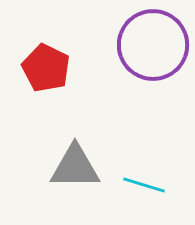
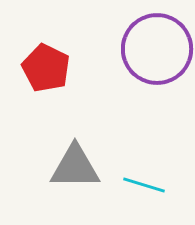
purple circle: moved 4 px right, 4 px down
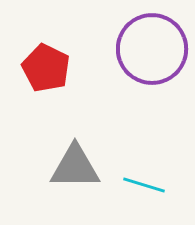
purple circle: moved 5 px left
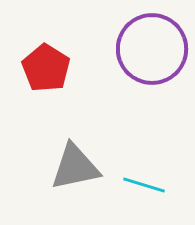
red pentagon: rotated 6 degrees clockwise
gray triangle: rotated 12 degrees counterclockwise
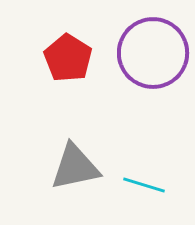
purple circle: moved 1 px right, 4 px down
red pentagon: moved 22 px right, 10 px up
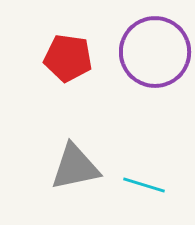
purple circle: moved 2 px right, 1 px up
red pentagon: rotated 24 degrees counterclockwise
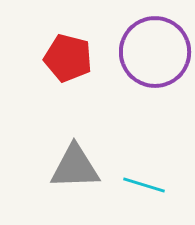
red pentagon: rotated 6 degrees clockwise
gray triangle: rotated 10 degrees clockwise
